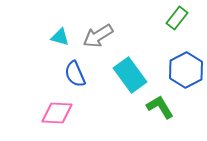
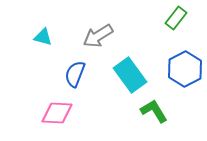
green rectangle: moved 1 px left
cyan triangle: moved 17 px left
blue hexagon: moved 1 px left, 1 px up
blue semicircle: rotated 44 degrees clockwise
green L-shape: moved 6 px left, 4 px down
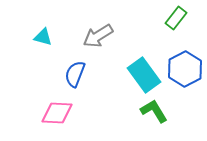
cyan rectangle: moved 14 px right
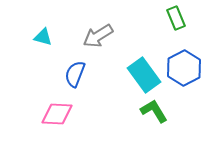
green rectangle: rotated 60 degrees counterclockwise
blue hexagon: moved 1 px left, 1 px up
pink diamond: moved 1 px down
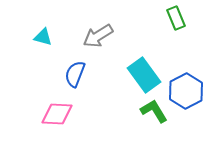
blue hexagon: moved 2 px right, 23 px down
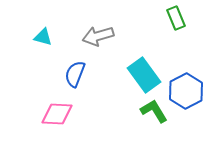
gray arrow: rotated 16 degrees clockwise
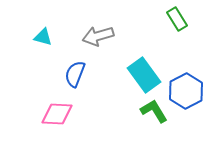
green rectangle: moved 1 px right, 1 px down; rotated 10 degrees counterclockwise
